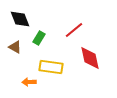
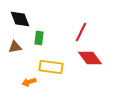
red line: moved 7 px right, 2 px down; rotated 24 degrees counterclockwise
green rectangle: rotated 24 degrees counterclockwise
brown triangle: rotated 40 degrees counterclockwise
red diamond: rotated 25 degrees counterclockwise
orange arrow: rotated 16 degrees counterclockwise
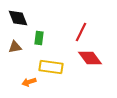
black diamond: moved 2 px left, 1 px up
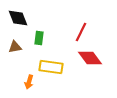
orange arrow: rotated 56 degrees counterclockwise
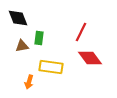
brown triangle: moved 7 px right, 1 px up
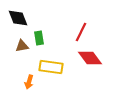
green rectangle: rotated 16 degrees counterclockwise
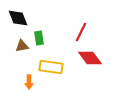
orange arrow: rotated 16 degrees counterclockwise
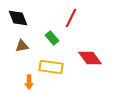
red line: moved 10 px left, 14 px up
green rectangle: moved 13 px right; rotated 32 degrees counterclockwise
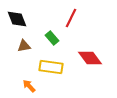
black diamond: moved 1 px left, 1 px down
brown triangle: moved 2 px right
orange arrow: moved 4 px down; rotated 136 degrees clockwise
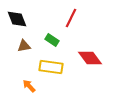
green rectangle: moved 2 px down; rotated 16 degrees counterclockwise
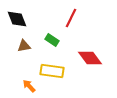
yellow rectangle: moved 1 px right, 4 px down
